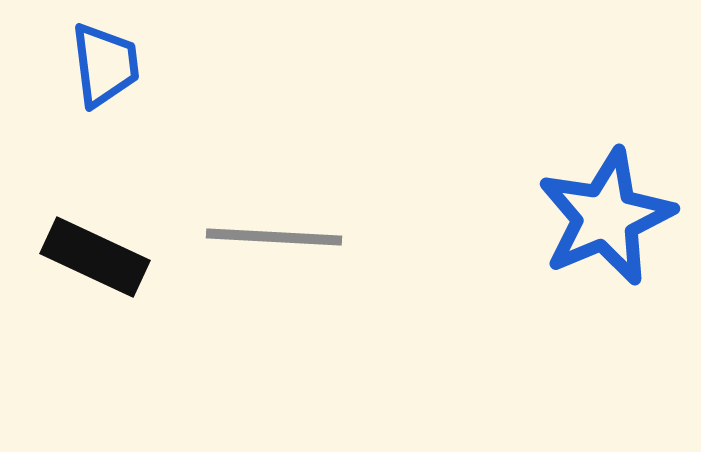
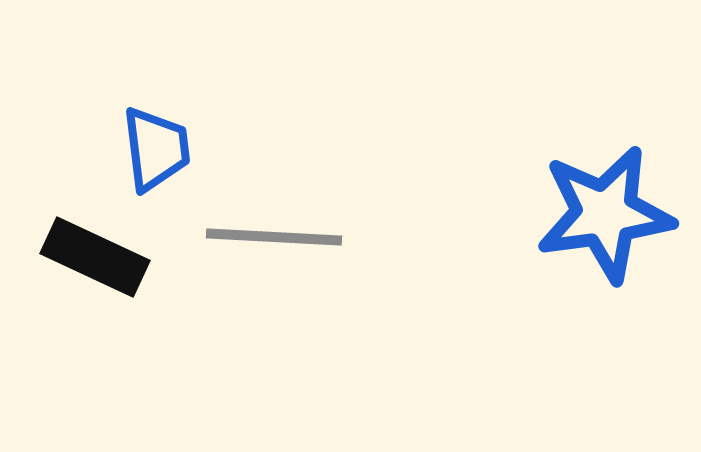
blue trapezoid: moved 51 px right, 84 px down
blue star: moved 1 px left, 3 px up; rotated 15 degrees clockwise
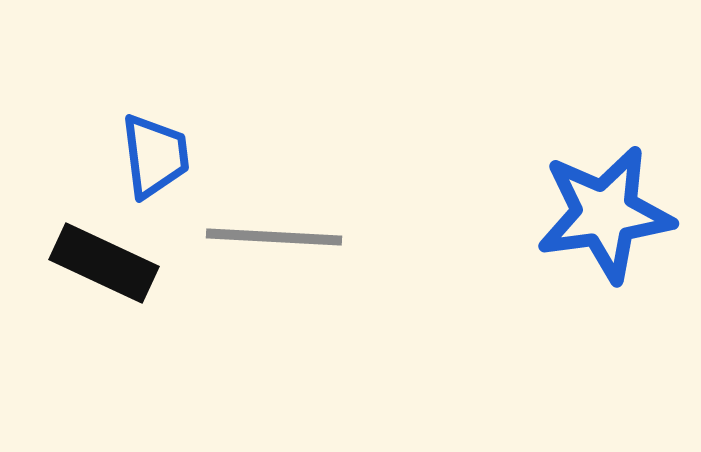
blue trapezoid: moved 1 px left, 7 px down
black rectangle: moved 9 px right, 6 px down
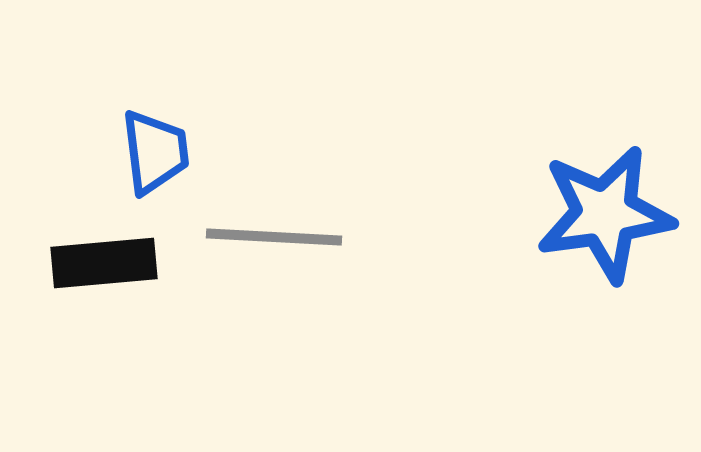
blue trapezoid: moved 4 px up
black rectangle: rotated 30 degrees counterclockwise
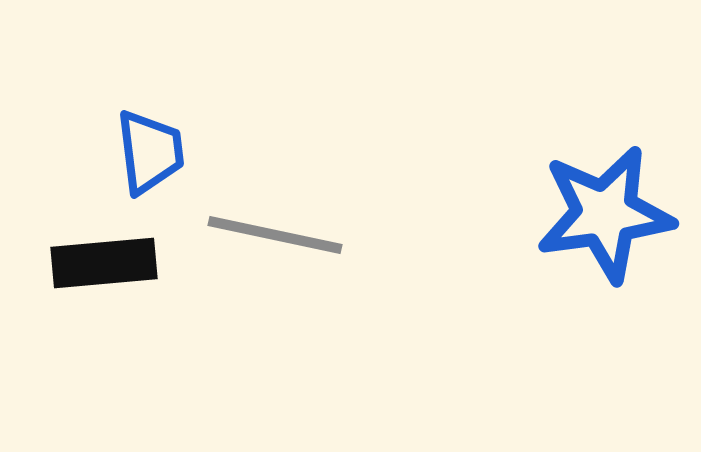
blue trapezoid: moved 5 px left
gray line: moved 1 px right, 2 px up; rotated 9 degrees clockwise
